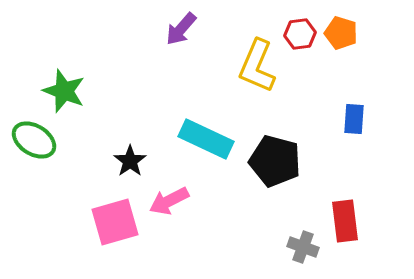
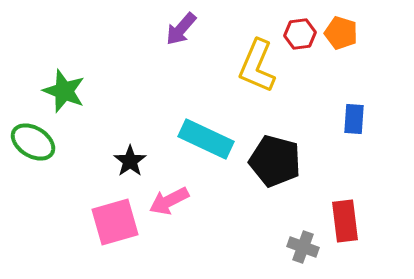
green ellipse: moved 1 px left, 2 px down
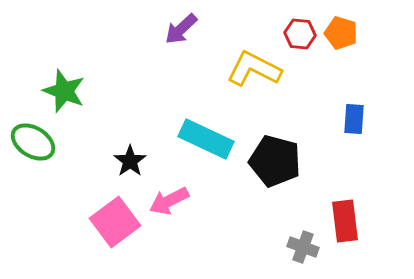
purple arrow: rotated 6 degrees clockwise
red hexagon: rotated 12 degrees clockwise
yellow L-shape: moved 3 px left, 3 px down; rotated 94 degrees clockwise
pink square: rotated 21 degrees counterclockwise
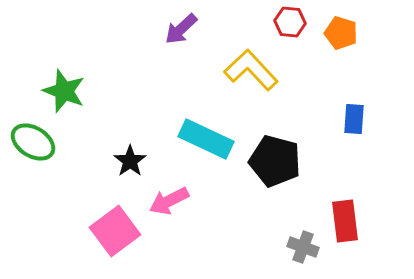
red hexagon: moved 10 px left, 12 px up
yellow L-shape: moved 3 px left, 1 px down; rotated 20 degrees clockwise
pink square: moved 9 px down
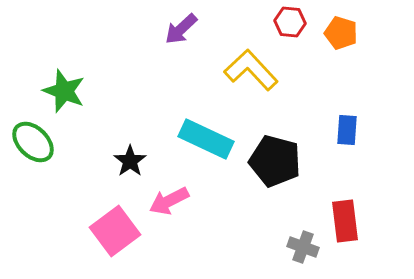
blue rectangle: moved 7 px left, 11 px down
green ellipse: rotated 12 degrees clockwise
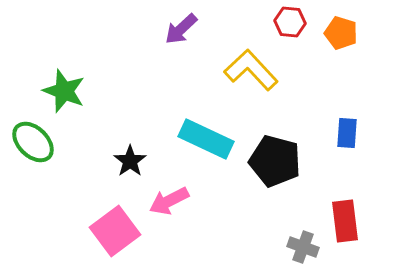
blue rectangle: moved 3 px down
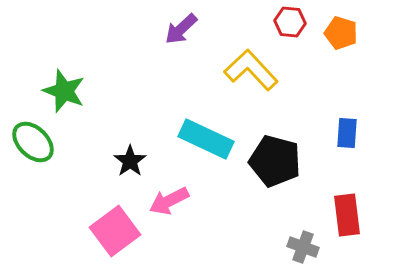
red rectangle: moved 2 px right, 6 px up
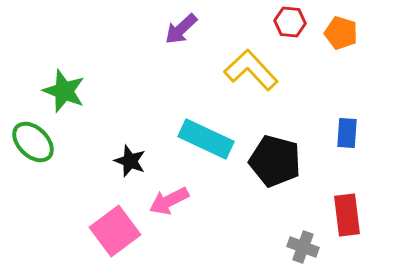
black star: rotated 16 degrees counterclockwise
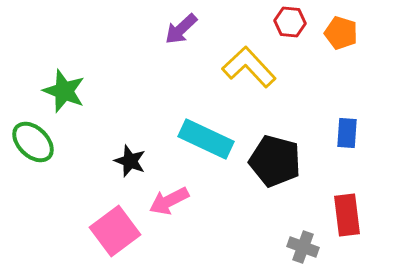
yellow L-shape: moved 2 px left, 3 px up
